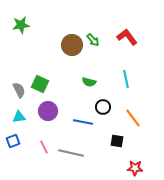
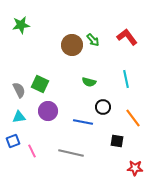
pink line: moved 12 px left, 4 px down
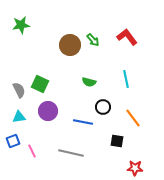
brown circle: moved 2 px left
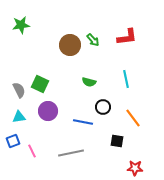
red L-shape: rotated 120 degrees clockwise
gray line: rotated 25 degrees counterclockwise
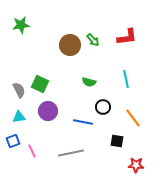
red star: moved 1 px right, 3 px up
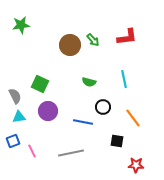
cyan line: moved 2 px left
gray semicircle: moved 4 px left, 6 px down
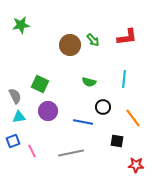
cyan line: rotated 18 degrees clockwise
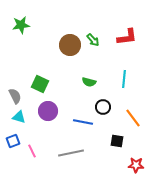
cyan triangle: rotated 24 degrees clockwise
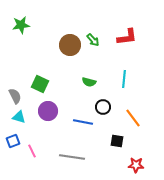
gray line: moved 1 px right, 4 px down; rotated 20 degrees clockwise
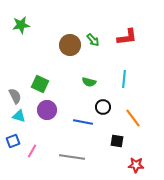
purple circle: moved 1 px left, 1 px up
cyan triangle: moved 1 px up
pink line: rotated 56 degrees clockwise
